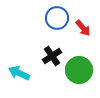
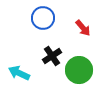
blue circle: moved 14 px left
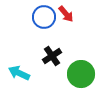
blue circle: moved 1 px right, 1 px up
red arrow: moved 17 px left, 14 px up
green circle: moved 2 px right, 4 px down
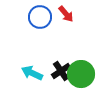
blue circle: moved 4 px left
black cross: moved 9 px right, 15 px down
cyan arrow: moved 13 px right
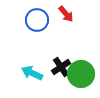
blue circle: moved 3 px left, 3 px down
black cross: moved 4 px up
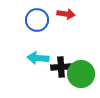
red arrow: rotated 42 degrees counterclockwise
black cross: rotated 30 degrees clockwise
cyan arrow: moved 6 px right, 15 px up; rotated 20 degrees counterclockwise
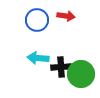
red arrow: moved 2 px down
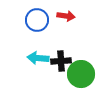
black cross: moved 6 px up
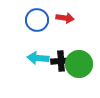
red arrow: moved 1 px left, 2 px down
green circle: moved 2 px left, 10 px up
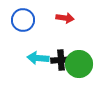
blue circle: moved 14 px left
black cross: moved 1 px up
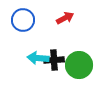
red arrow: rotated 36 degrees counterclockwise
black cross: moved 7 px left
green circle: moved 1 px down
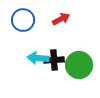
red arrow: moved 4 px left, 1 px down
